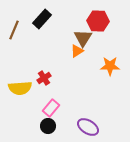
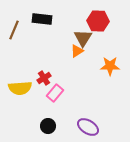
black rectangle: rotated 54 degrees clockwise
pink rectangle: moved 4 px right, 15 px up
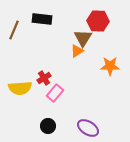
purple ellipse: moved 1 px down
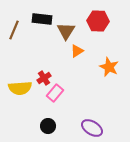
brown triangle: moved 17 px left, 7 px up
orange star: moved 1 px left, 1 px down; rotated 24 degrees clockwise
purple ellipse: moved 4 px right
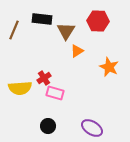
pink rectangle: rotated 66 degrees clockwise
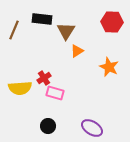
red hexagon: moved 14 px right, 1 px down
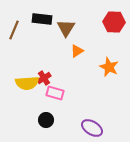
red hexagon: moved 2 px right
brown triangle: moved 3 px up
yellow semicircle: moved 7 px right, 5 px up
black circle: moved 2 px left, 6 px up
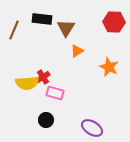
red cross: moved 1 px left, 1 px up
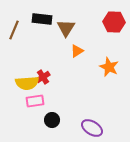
pink rectangle: moved 20 px left, 8 px down; rotated 24 degrees counterclockwise
black circle: moved 6 px right
